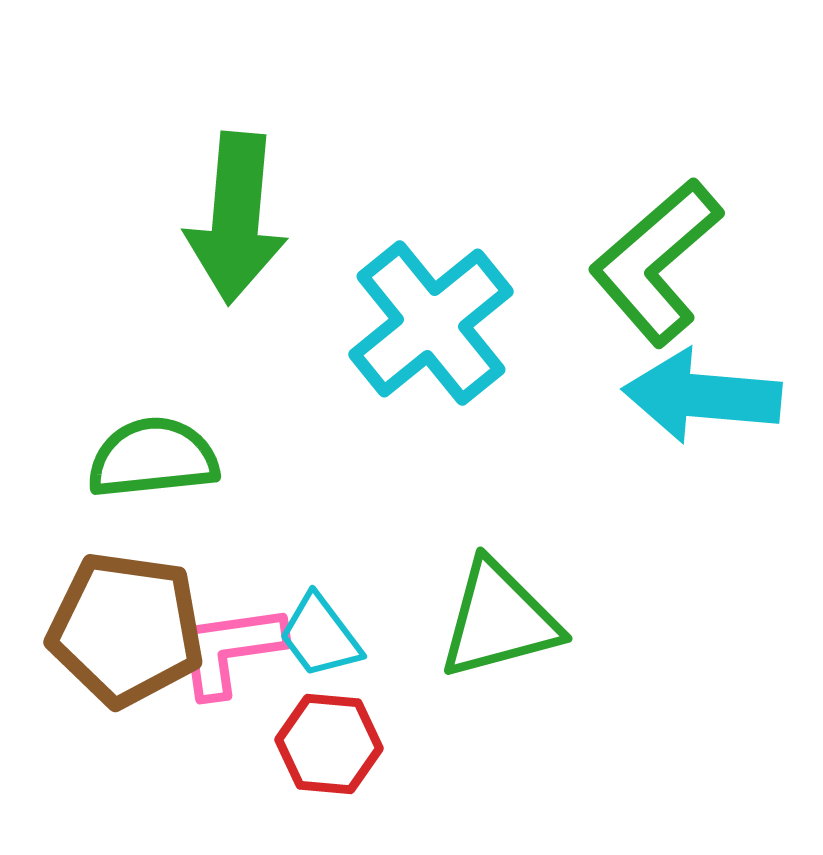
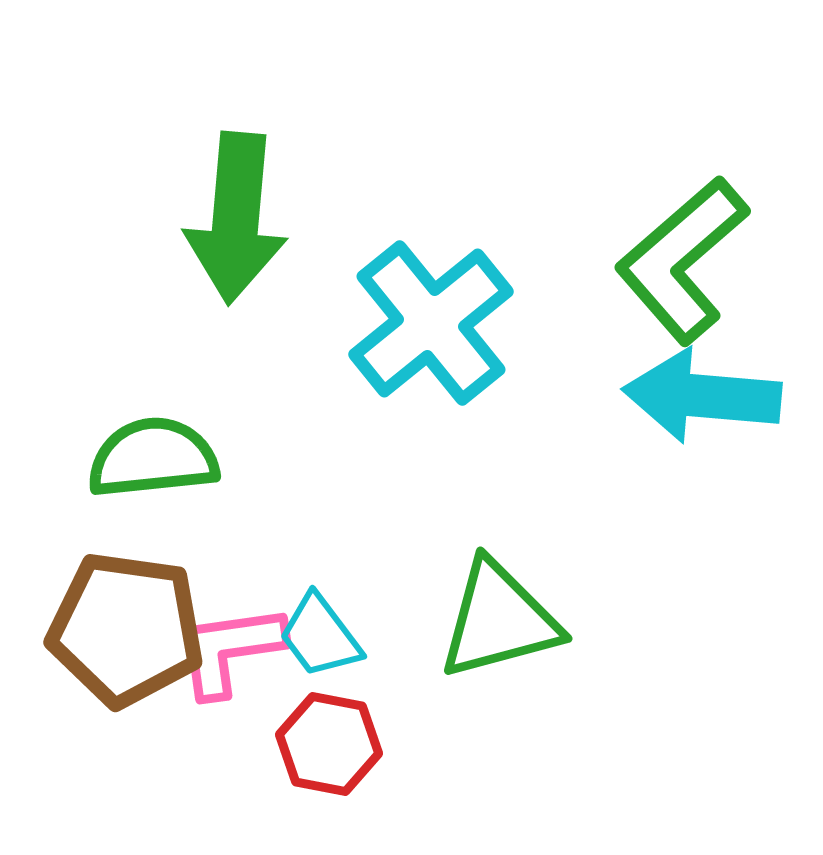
green L-shape: moved 26 px right, 2 px up
red hexagon: rotated 6 degrees clockwise
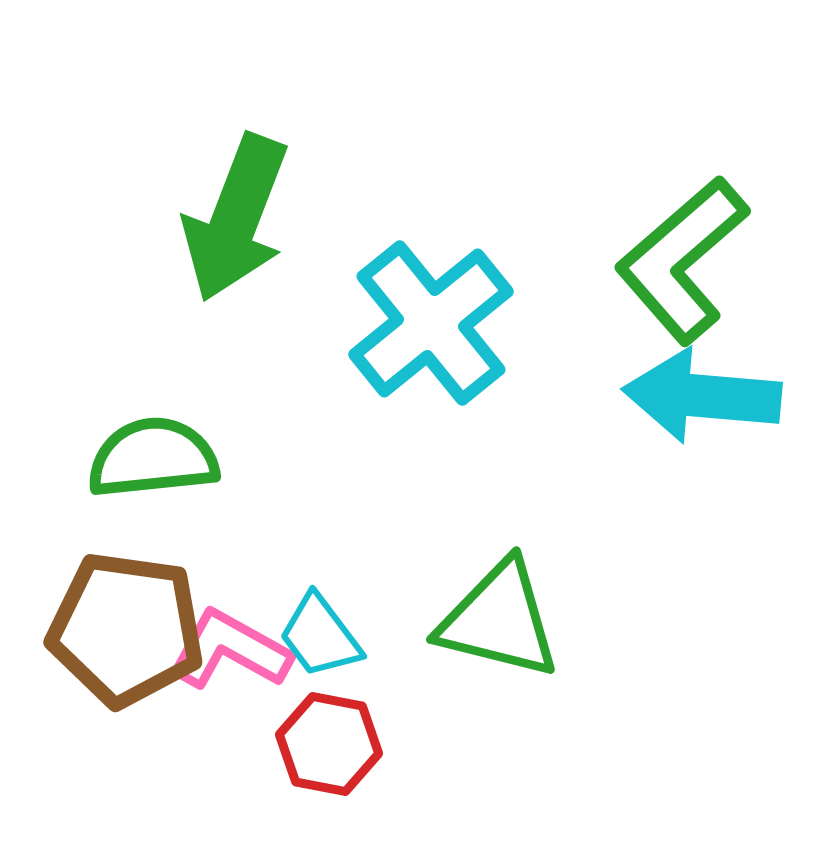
green arrow: rotated 16 degrees clockwise
green triangle: rotated 29 degrees clockwise
pink L-shape: rotated 37 degrees clockwise
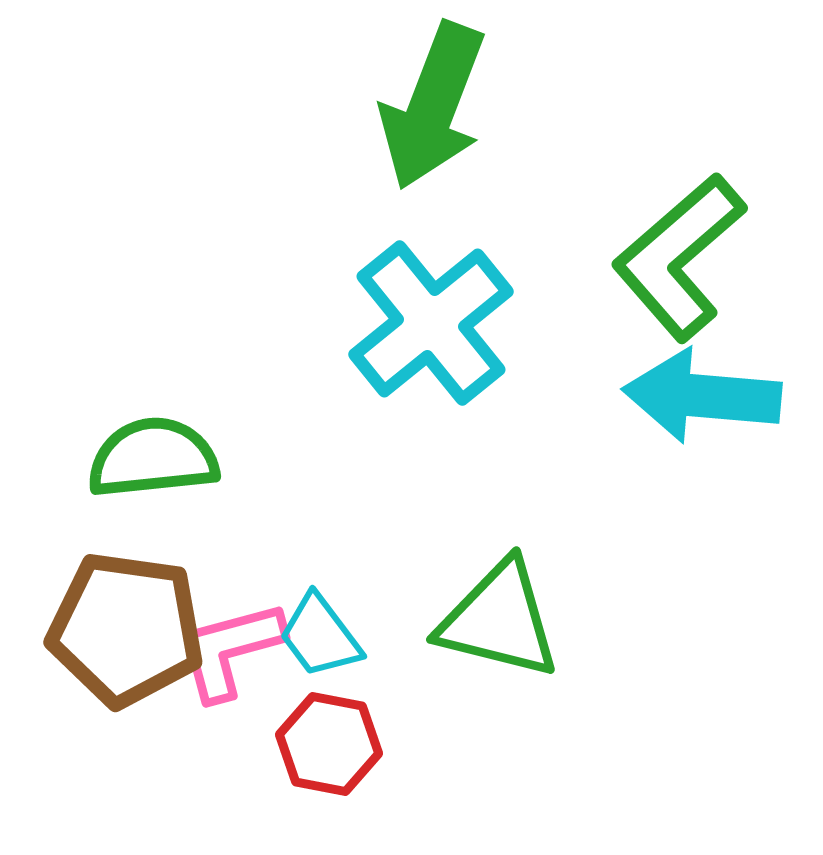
green arrow: moved 197 px right, 112 px up
green L-shape: moved 3 px left, 3 px up
pink L-shape: rotated 44 degrees counterclockwise
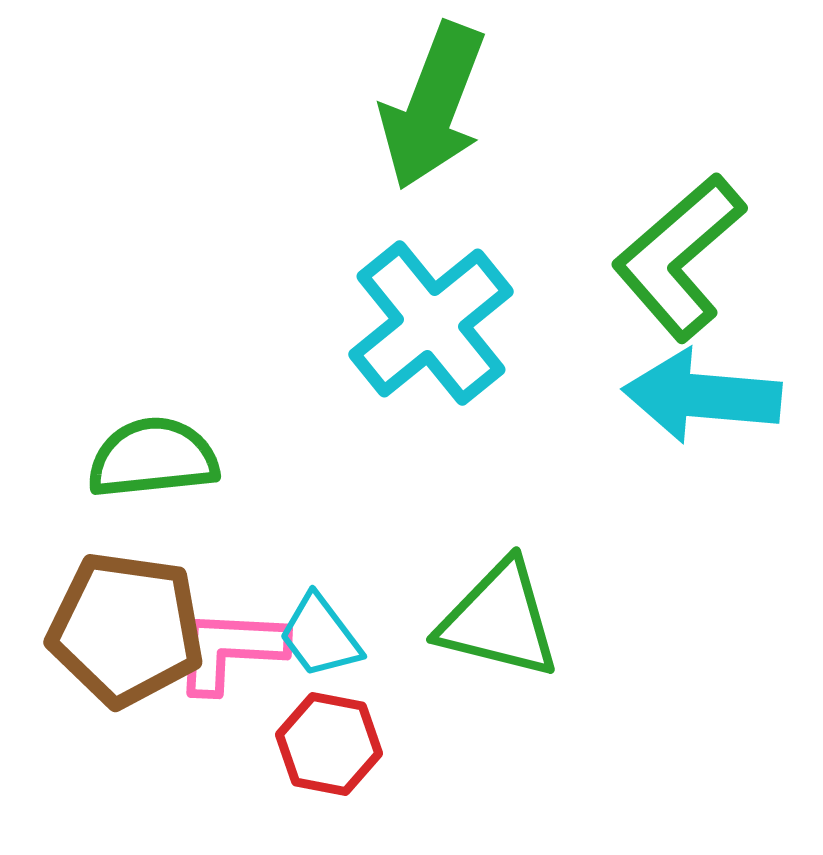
pink L-shape: rotated 18 degrees clockwise
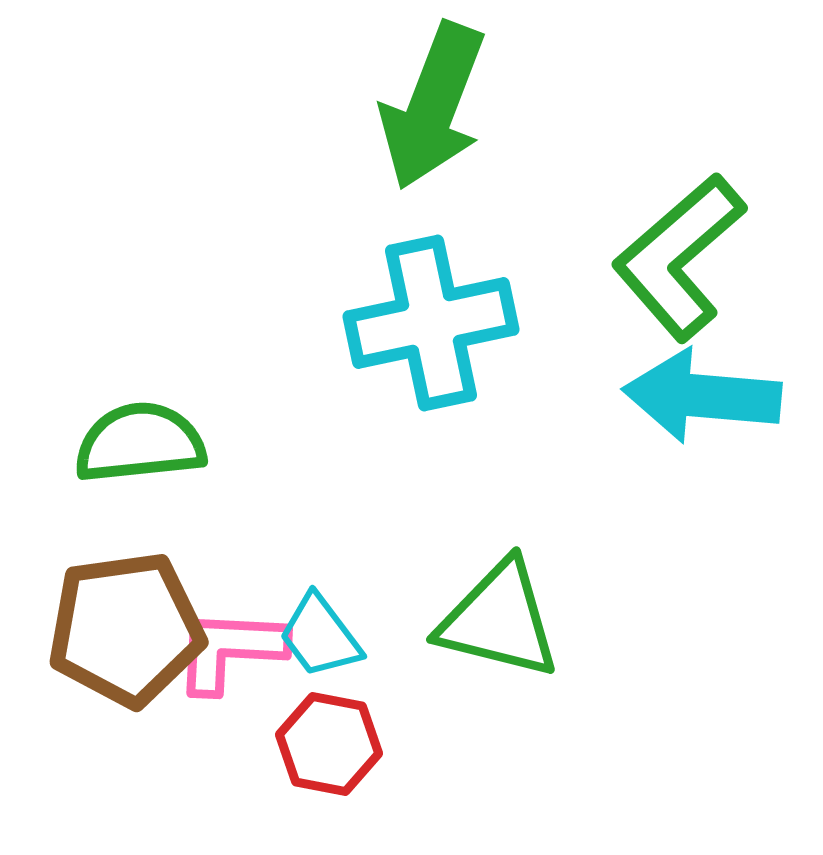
cyan cross: rotated 27 degrees clockwise
green semicircle: moved 13 px left, 15 px up
brown pentagon: rotated 16 degrees counterclockwise
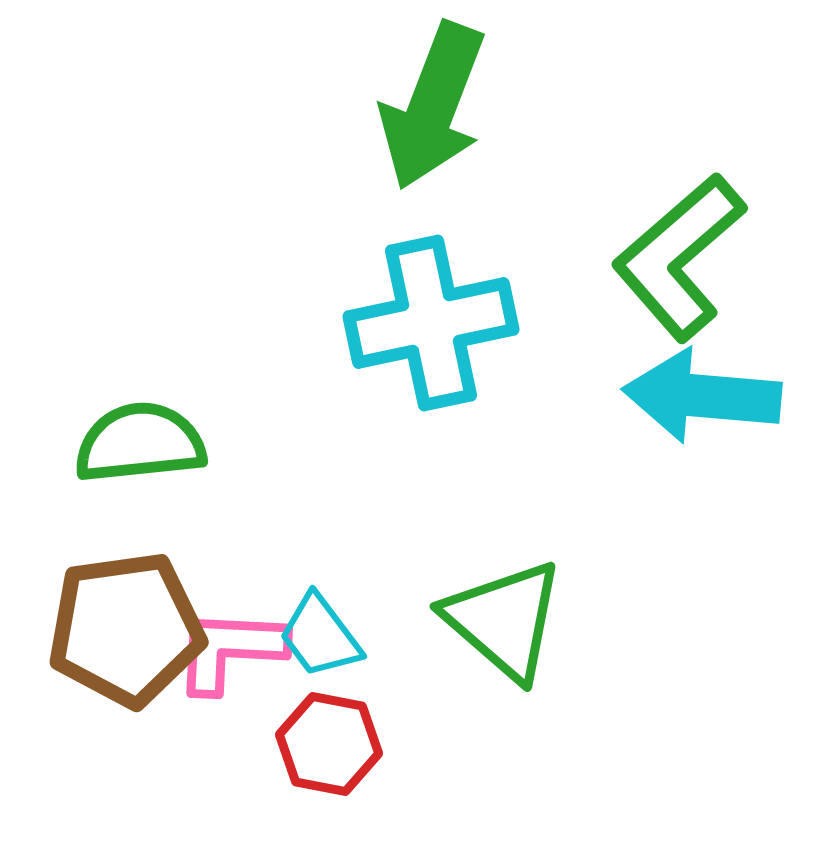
green triangle: moved 5 px right; rotated 27 degrees clockwise
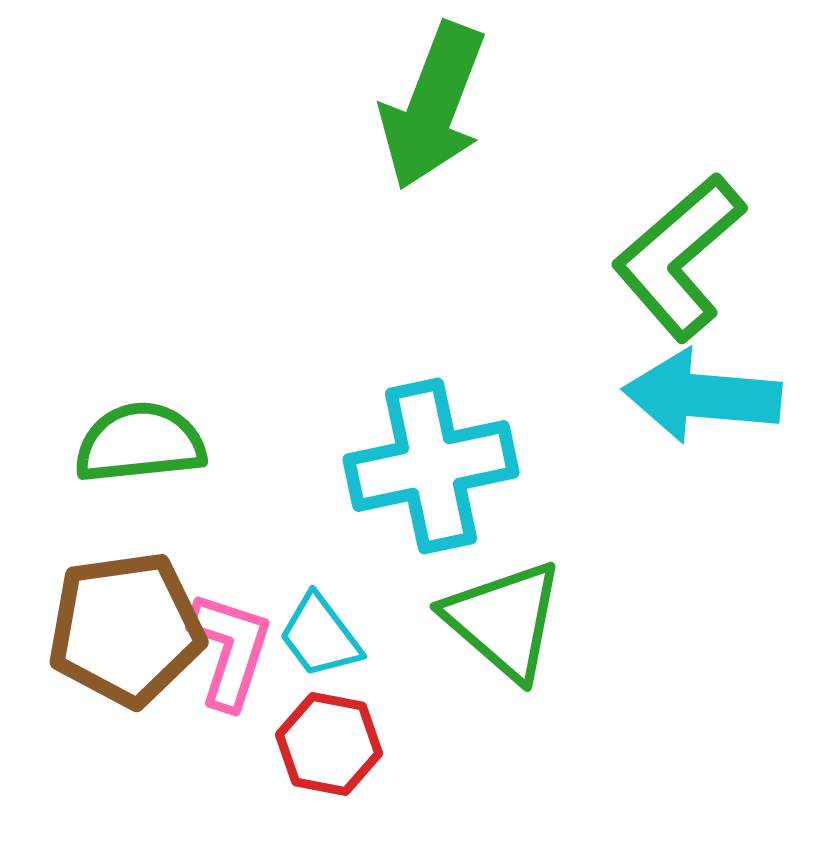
cyan cross: moved 143 px down
pink L-shape: rotated 105 degrees clockwise
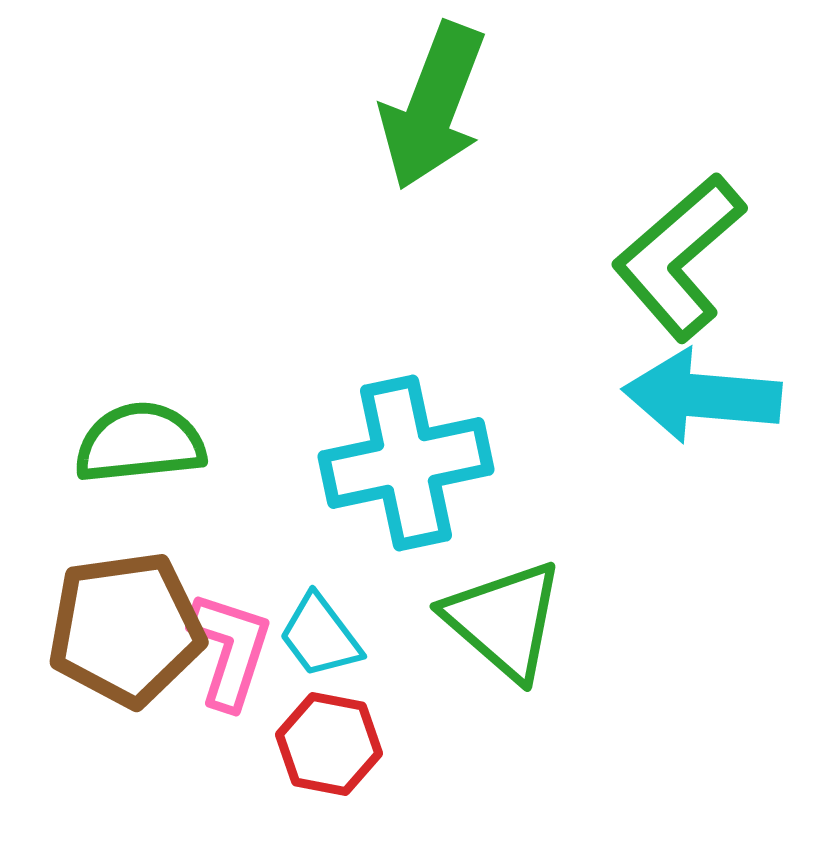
cyan cross: moved 25 px left, 3 px up
